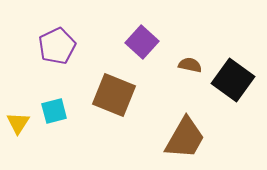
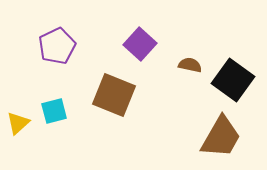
purple square: moved 2 px left, 2 px down
yellow triangle: rotated 15 degrees clockwise
brown trapezoid: moved 36 px right, 1 px up
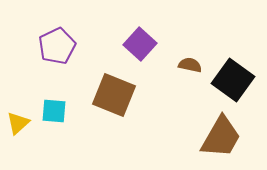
cyan square: rotated 20 degrees clockwise
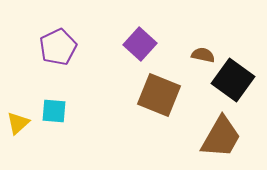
purple pentagon: moved 1 px right, 1 px down
brown semicircle: moved 13 px right, 10 px up
brown square: moved 45 px right
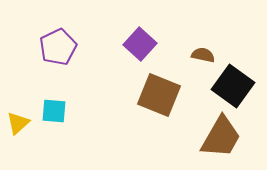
black square: moved 6 px down
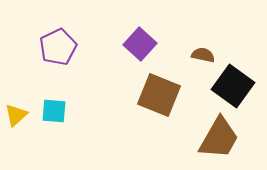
yellow triangle: moved 2 px left, 8 px up
brown trapezoid: moved 2 px left, 1 px down
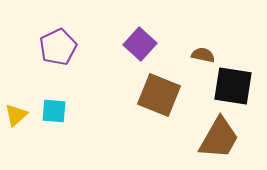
black square: rotated 27 degrees counterclockwise
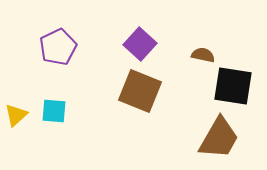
brown square: moved 19 px left, 4 px up
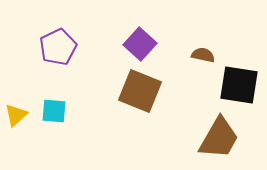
black square: moved 6 px right, 1 px up
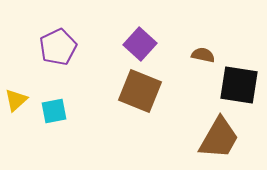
cyan square: rotated 16 degrees counterclockwise
yellow triangle: moved 15 px up
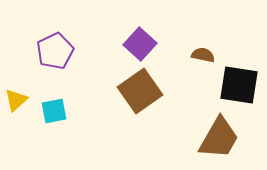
purple pentagon: moved 3 px left, 4 px down
brown square: rotated 33 degrees clockwise
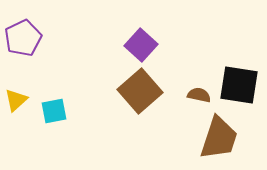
purple square: moved 1 px right, 1 px down
purple pentagon: moved 32 px left, 13 px up
brown semicircle: moved 4 px left, 40 px down
brown square: rotated 6 degrees counterclockwise
brown trapezoid: rotated 12 degrees counterclockwise
